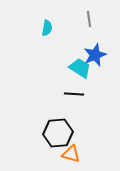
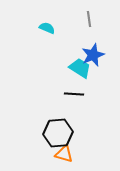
cyan semicircle: rotated 77 degrees counterclockwise
blue star: moved 2 px left
orange triangle: moved 7 px left
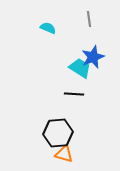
cyan semicircle: moved 1 px right
blue star: moved 2 px down
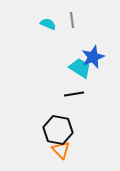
gray line: moved 17 px left, 1 px down
cyan semicircle: moved 4 px up
black line: rotated 12 degrees counterclockwise
black hexagon: moved 3 px up; rotated 16 degrees clockwise
orange triangle: moved 3 px left, 4 px up; rotated 30 degrees clockwise
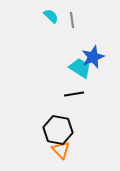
cyan semicircle: moved 3 px right, 8 px up; rotated 21 degrees clockwise
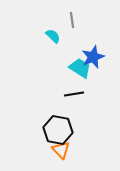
cyan semicircle: moved 2 px right, 20 px down
